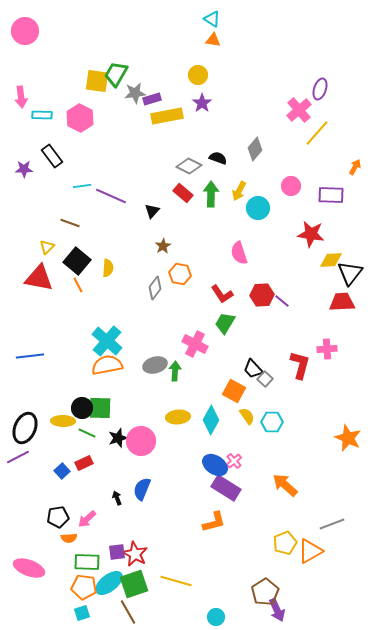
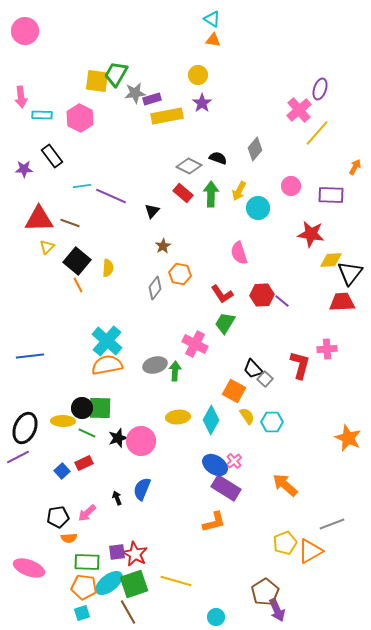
red triangle at (39, 278): moved 59 px up; rotated 12 degrees counterclockwise
pink arrow at (87, 519): moved 6 px up
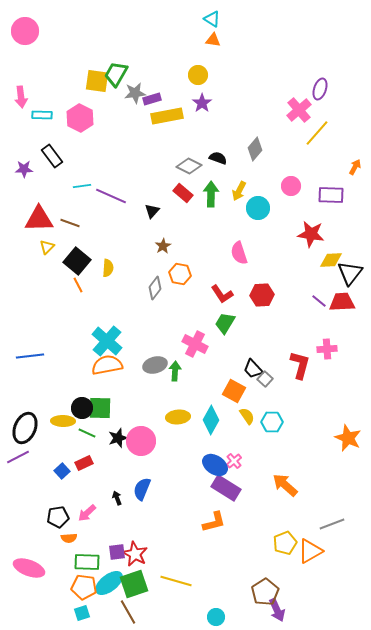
purple line at (282, 301): moved 37 px right
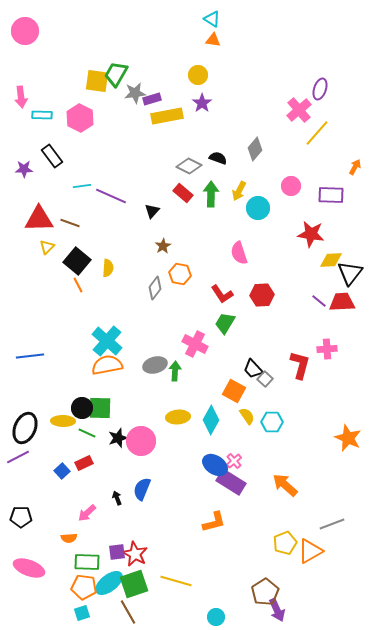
purple rectangle at (226, 488): moved 5 px right, 6 px up
black pentagon at (58, 517): moved 37 px left; rotated 10 degrees clockwise
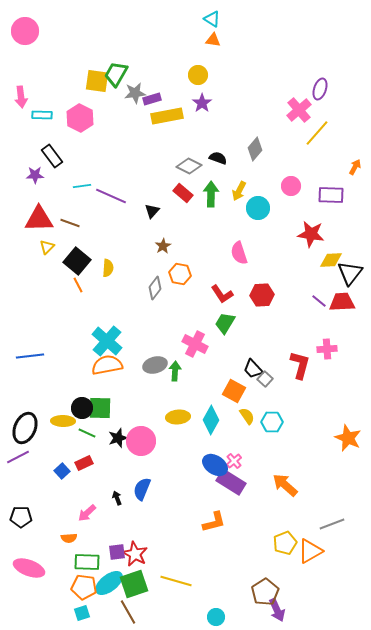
purple star at (24, 169): moved 11 px right, 6 px down
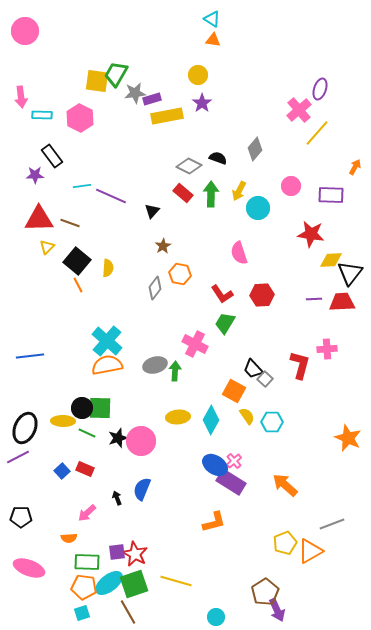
purple line at (319, 301): moved 5 px left, 2 px up; rotated 42 degrees counterclockwise
red rectangle at (84, 463): moved 1 px right, 6 px down; rotated 48 degrees clockwise
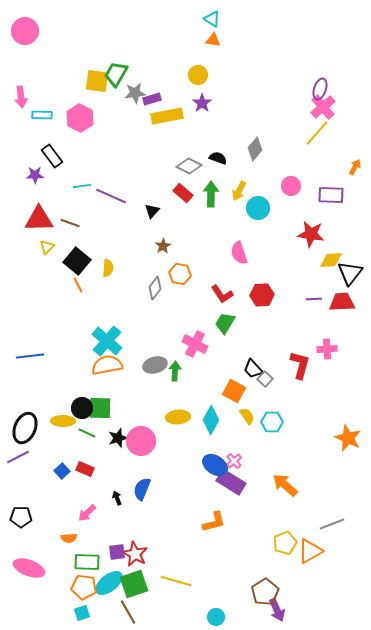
pink cross at (299, 110): moved 24 px right, 3 px up
